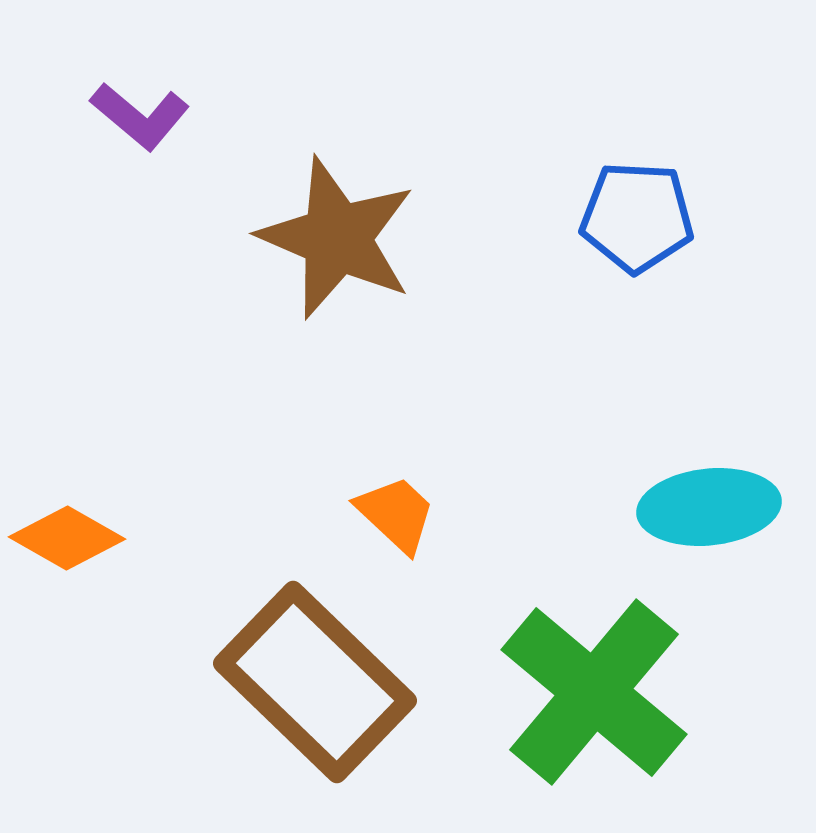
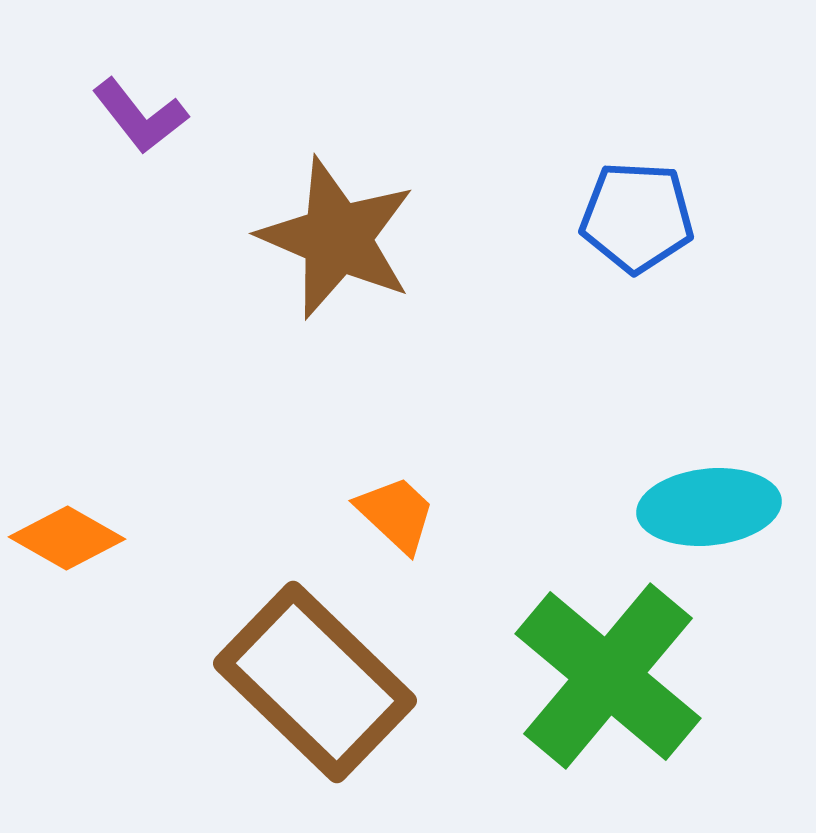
purple L-shape: rotated 12 degrees clockwise
green cross: moved 14 px right, 16 px up
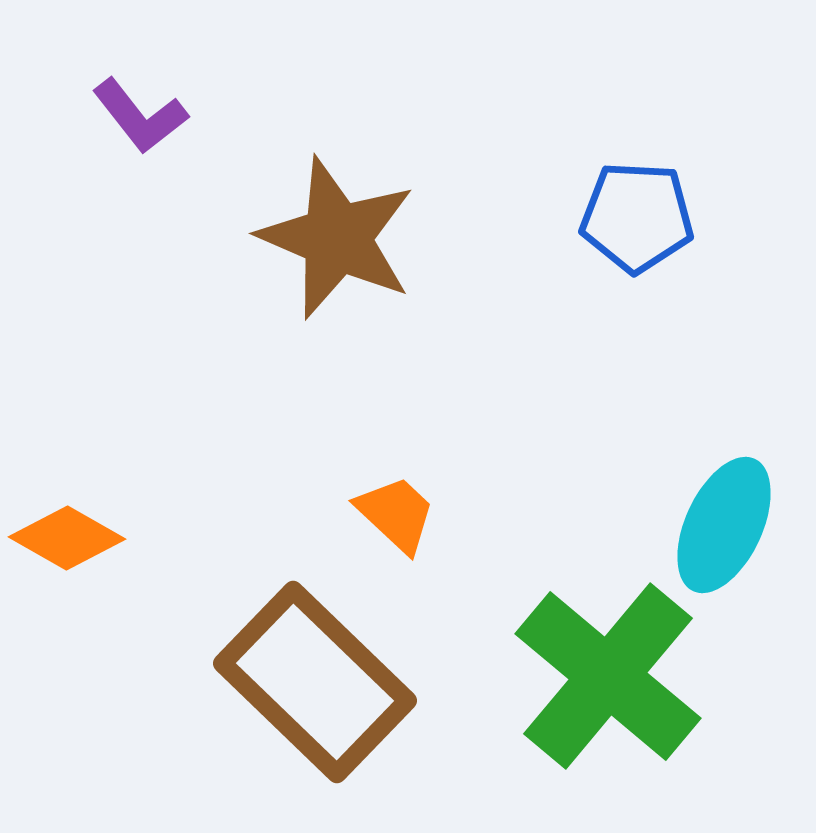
cyan ellipse: moved 15 px right, 18 px down; rotated 59 degrees counterclockwise
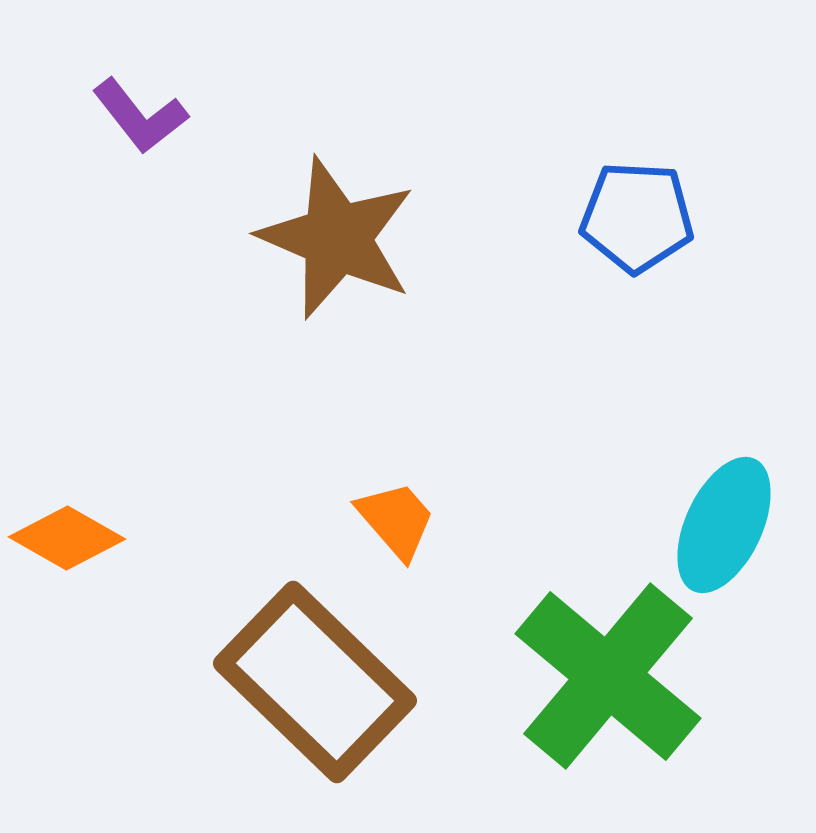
orange trapezoid: moved 6 px down; rotated 6 degrees clockwise
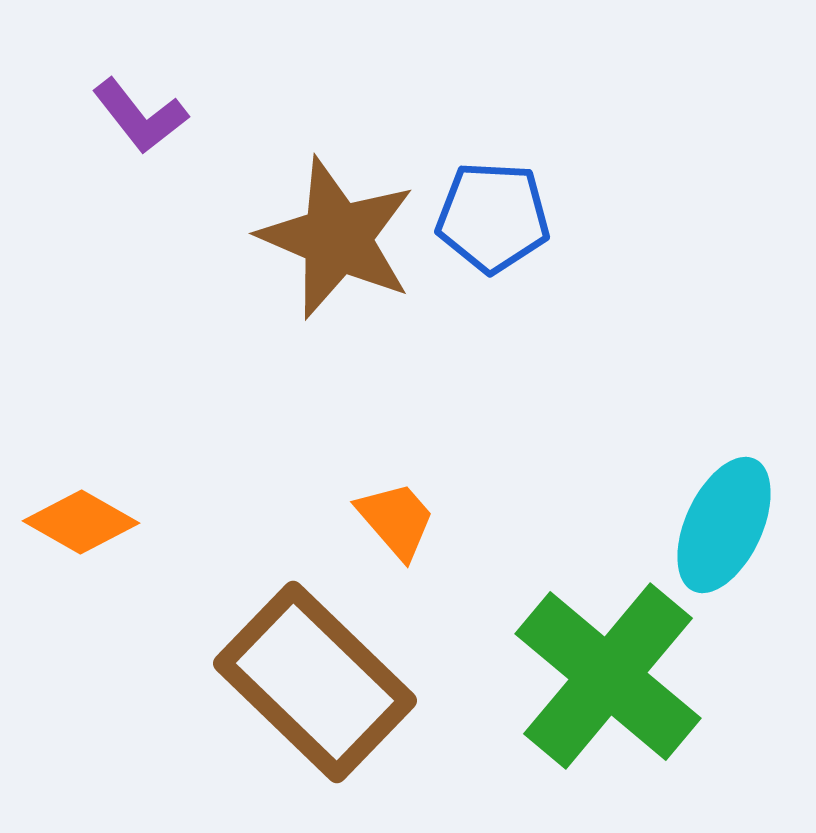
blue pentagon: moved 144 px left
orange diamond: moved 14 px right, 16 px up
